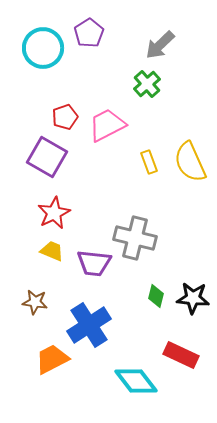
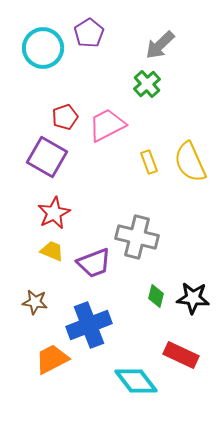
gray cross: moved 2 px right, 1 px up
purple trapezoid: rotated 27 degrees counterclockwise
blue cross: rotated 12 degrees clockwise
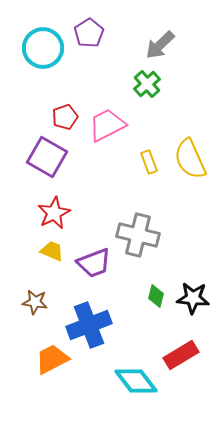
yellow semicircle: moved 3 px up
gray cross: moved 1 px right, 2 px up
red rectangle: rotated 56 degrees counterclockwise
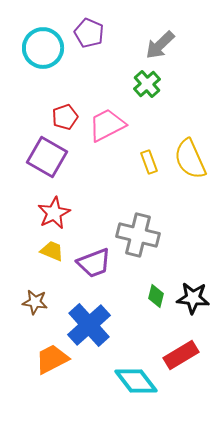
purple pentagon: rotated 16 degrees counterclockwise
blue cross: rotated 21 degrees counterclockwise
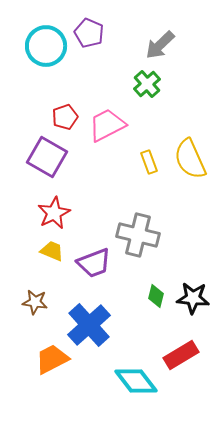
cyan circle: moved 3 px right, 2 px up
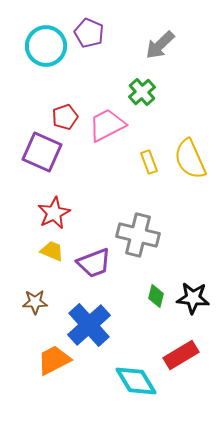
green cross: moved 5 px left, 8 px down
purple square: moved 5 px left, 5 px up; rotated 6 degrees counterclockwise
brown star: rotated 10 degrees counterclockwise
orange trapezoid: moved 2 px right, 1 px down
cyan diamond: rotated 6 degrees clockwise
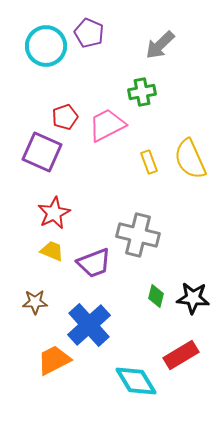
green cross: rotated 32 degrees clockwise
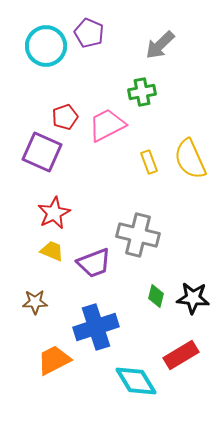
blue cross: moved 7 px right, 2 px down; rotated 24 degrees clockwise
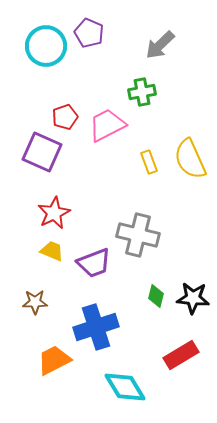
cyan diamond: moved 11 px left, 6 px down
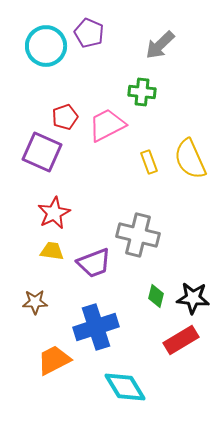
green cross: rotated 16 degrees clockwise
yellow trapezoid: rotated 15 degrees counterclockwise
red rectangle: moved 15 px up
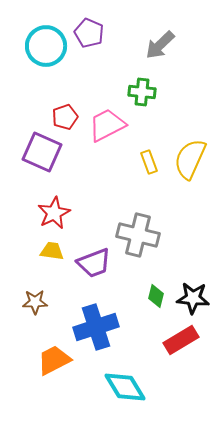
yellow semicircle: rotated 48 degrees clockwise
